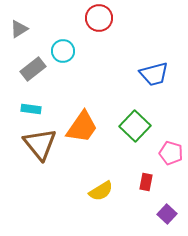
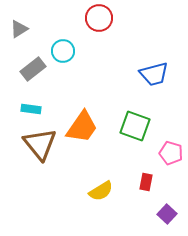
green square: rotated 24 degrees counterclockwise
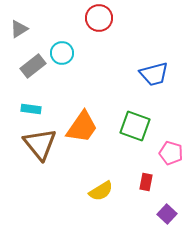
cyan circle: moved 1 px left, 2 px down
gray rectangle: moved 3 px up
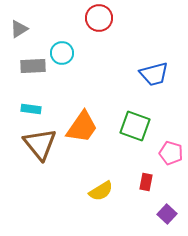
gray rectangle: rotated 35 degrees clockwise
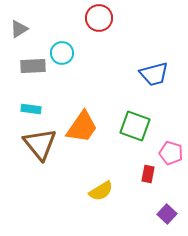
red rectangle: moved 2 px right, 8 px up
